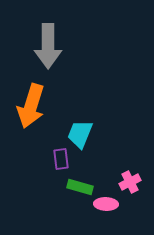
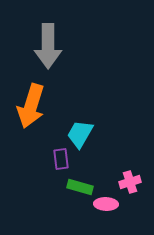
cyan trapezoid: rotated 8 degrees clockwise
pink cross: rotated 10 degrees clockwise
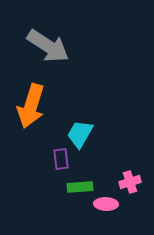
gray arrow: rotated 57 degrees counterclockwise
green rectangle: rotated 20 degrees counterclockwise
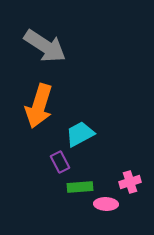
gray arrow: moved 3 px left
orange arrow: moved 8 px right
cyan trapezoid: rotated 32 degrees clockwise
purple rectangle: moved 1 px left, 3 px down; rotated 20 degrees counterclockwise
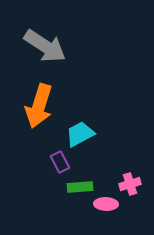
pink cross: moved 2 px down
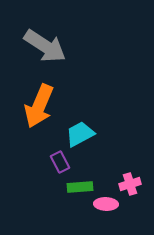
orange arrow: rotated 6 degrees clockwise
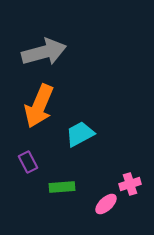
gray arrow: moved 1 px left, 6 px down; rotated 48 degrees counterclockwise
purple rectangle: moved 32 px left
green rectangle: moved 18 px left
pink ellipse: rotated 45 degrees counterclockwise
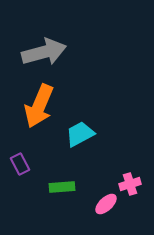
purple rectangle: moved 8 px left, 2 px down
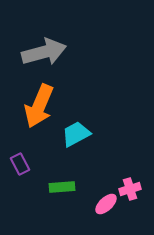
cyan trapezoid: moved 4 px left
pink cross: moved 5 px down
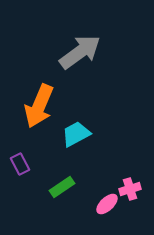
gray arrow: moved 36 px right; rotated 21 degrees counterclockwise
green rectangle: rotated 30 degrees counterclockwise
pink ellipse: moved 1 px right
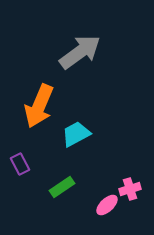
pink ellipse: moved 1 px down
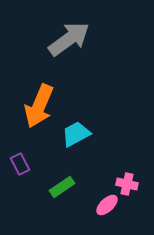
gray arrow: moved 11 px left, 13 px up
pink cross: moved 3 px left, 5 px up; rotated 30 degrees clockwise
